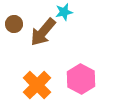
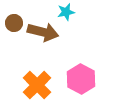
cyan star: moved 2 px right
brown circle: moved 1 px up
brown arrow: rotated 116 degrees counterclockwise
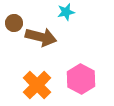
brown arrow: moved 2 px left, 5 px down
